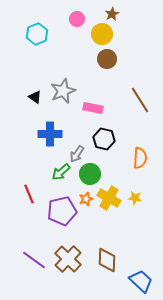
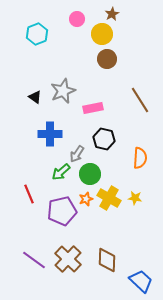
pink rectangle: rotated 24 degrees counterclockwise
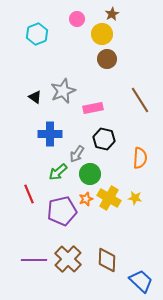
green arrow: moved 3 px left
purple line: rotated 35 degrees counterclockwise
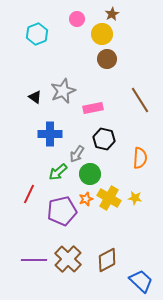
red line: rotated 48 degrees clockwise
brown diamond: rotated 60 degrees clockwise
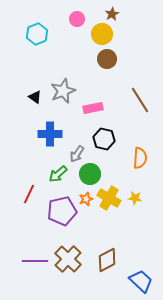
green arrow: moved 2 px down
purple line: moved 1 px right, 1 px down
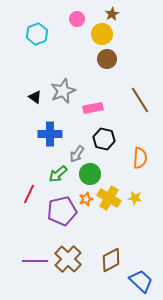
brown diamond: moved 4 px right
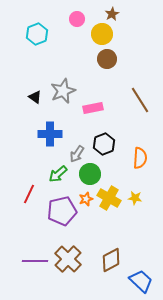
black hexagon: moved 5 px down; rotated 25 degrees clockwise
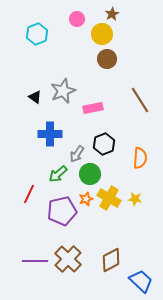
yellow star: moved 1 px down
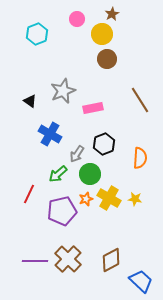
black triangle: moved 5 px left, 4 px down
blue cross: rotated 30 degrees clockwise
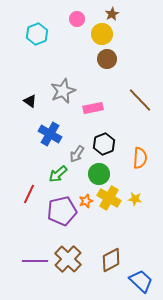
brown line: rotated 12 degrees counterclockwise
green circle: moved 9 px right
orange star: moved 2 px down
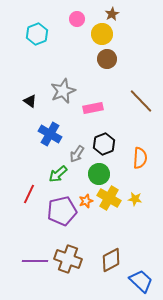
brown line: moved 1 px right, 1 px down
brown cross: rotated 24 degrees counterclockwise
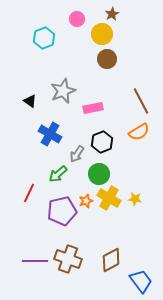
cyan hexagon: moved 7 px right, 4 px down
brown line: rotated 16 degrees clockwise
black hexagon: moved 2 px left, 2 px up
orange semicircle: moved 1 px left, 26 px up; rotated 55 degrees clockwise
red line: moved 1 px up
blue trapezoid: rotated 10 degrees clockwise
